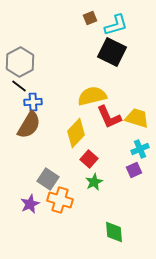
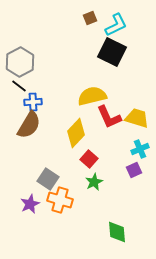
cyan L-shape: rotated 10 degrees counterclockwise
green diamond: moved 3 px right
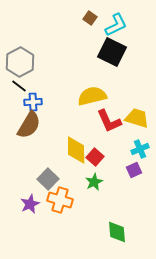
brown square: rotated 32 degrees counterclockwise
red L-shape: moved 4 px down
yellow diamond: moved 17 px down; rotated 44 degrees counterclockwise
red square: moved 6 px right, 2 px up
gray square: rotated 10 degrees clockwise
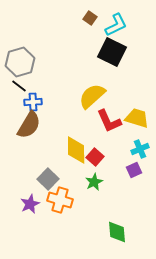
gray hexagon: rotated 12 degrees clockwise
yellow semicircle: rotated 28 degrees counterclockwise
